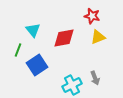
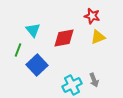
blue square: rotated 10 degrees counterclockwise
gray arrow: moved 1 px left, 2 px down
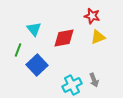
cyan triangle: moved 1 px right, 1 px up
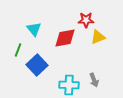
red star: moved 6 px left, 4 px down; rotated 14 degrees counterclockwise
red diamond: moved 1 px right
cyan cross: moved 3 px left; rotated 30 degrees clockwise
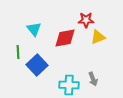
green line: moved 2 px down; rotated 24 degrees counterclockwise
gray arrow: moved 1 px left, 1 px up
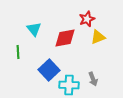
red star: moved 1 px right, 1 px up; rotated 21 degrees counterclockwise
blue square: moved 12 px right, 5 px down
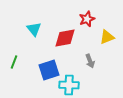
yellow triangle: moved 9 px right
green line: moved 4 px left, 10 px down; rotated 24 degrees clockwise
blue square: rotated 25 degrees clockwise
gray arrow: moved 3 px left, 18 px up
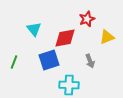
blue square: moved 10 px up
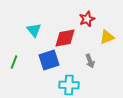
cyan triangle: moved 1 px down
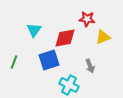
red star: rotated 28 degrees clockwise
cyan triangle: rotated 14 degrees clockwise
yellow triangle: moved 4 px left
gray arrow: moved 5 px down
cyan cross: rotated 24 degrees clockwise
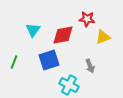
cyan triangle: moved 1 px left
red diamond: moved 2 px left, 3 px up
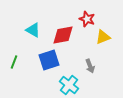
red star: rotated 14 degrees clockwise
cyan triangle: rotated 35 degrees counterclockwise
cyan cross: rotated 12 degrees clockwise
